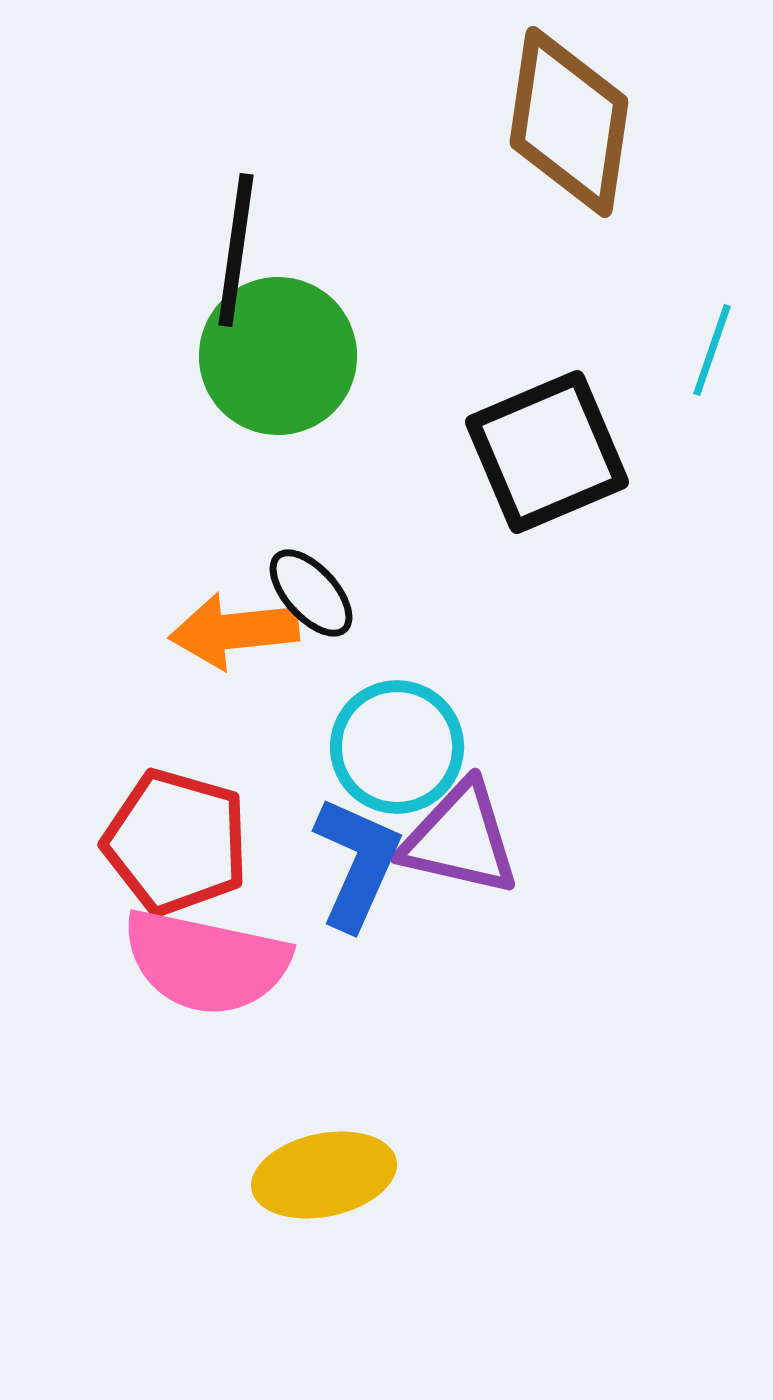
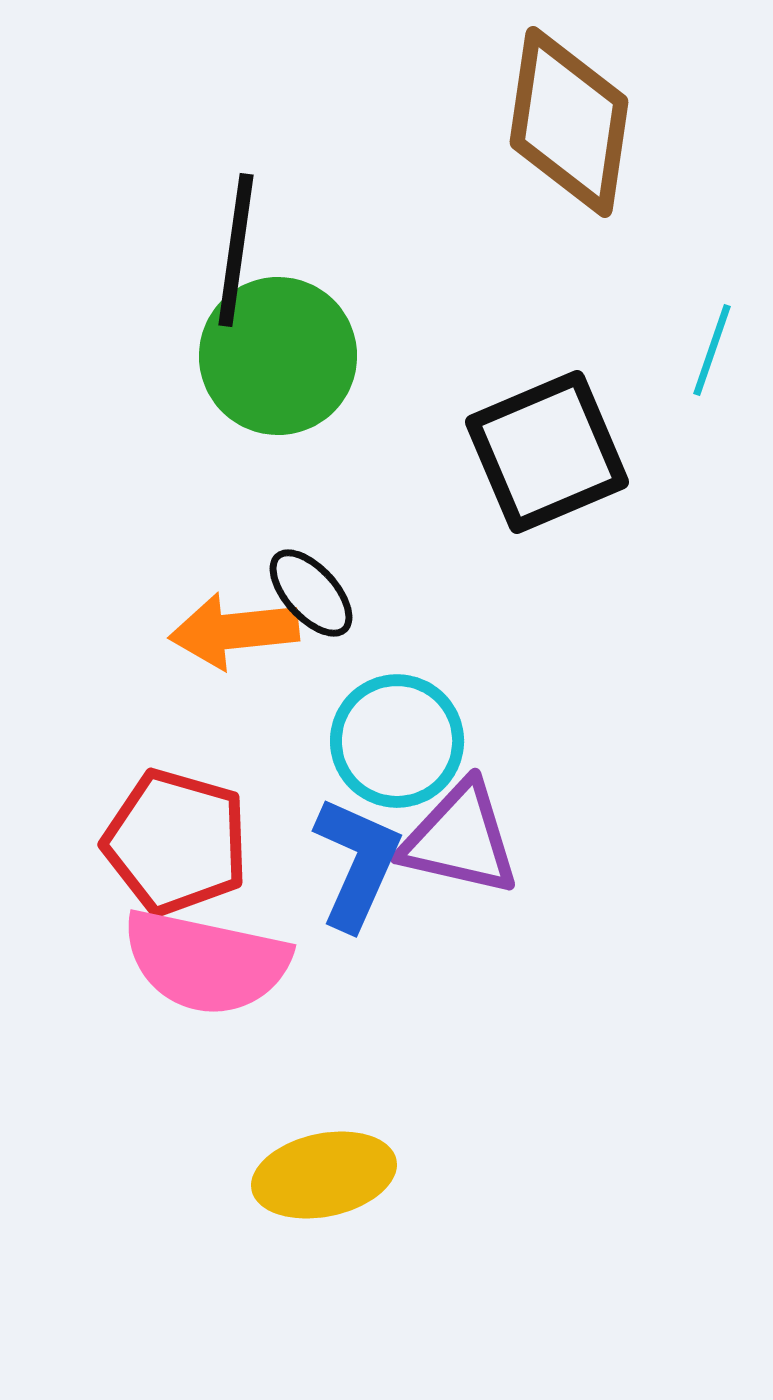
cyan circle: moved 6 px up
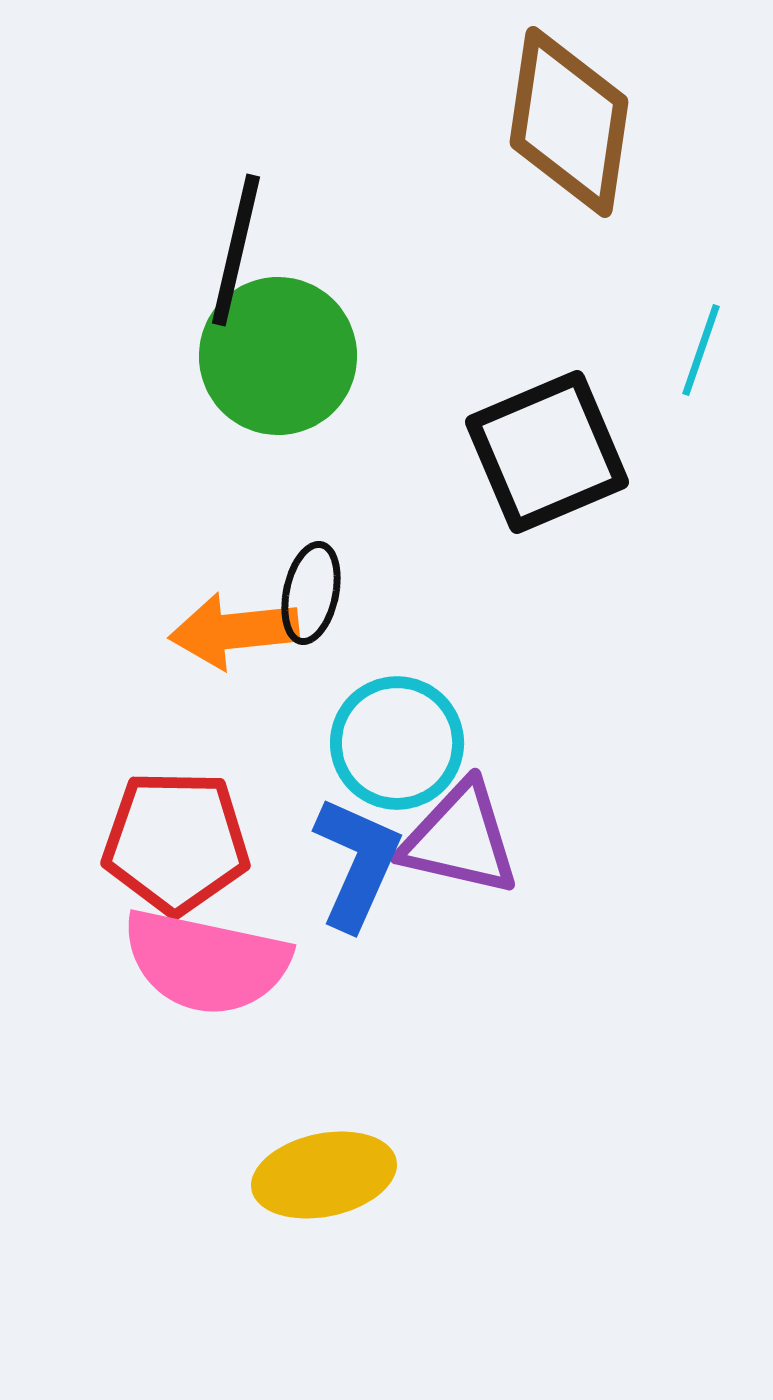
black line: rotated 5 degrees clockwise
cyan line: moved 11 px left
black ellipse: rotated 54 degrees clockwise
cyan circle: moved 2 px down
red pentagon: rotated 15 degrees counterclockwise
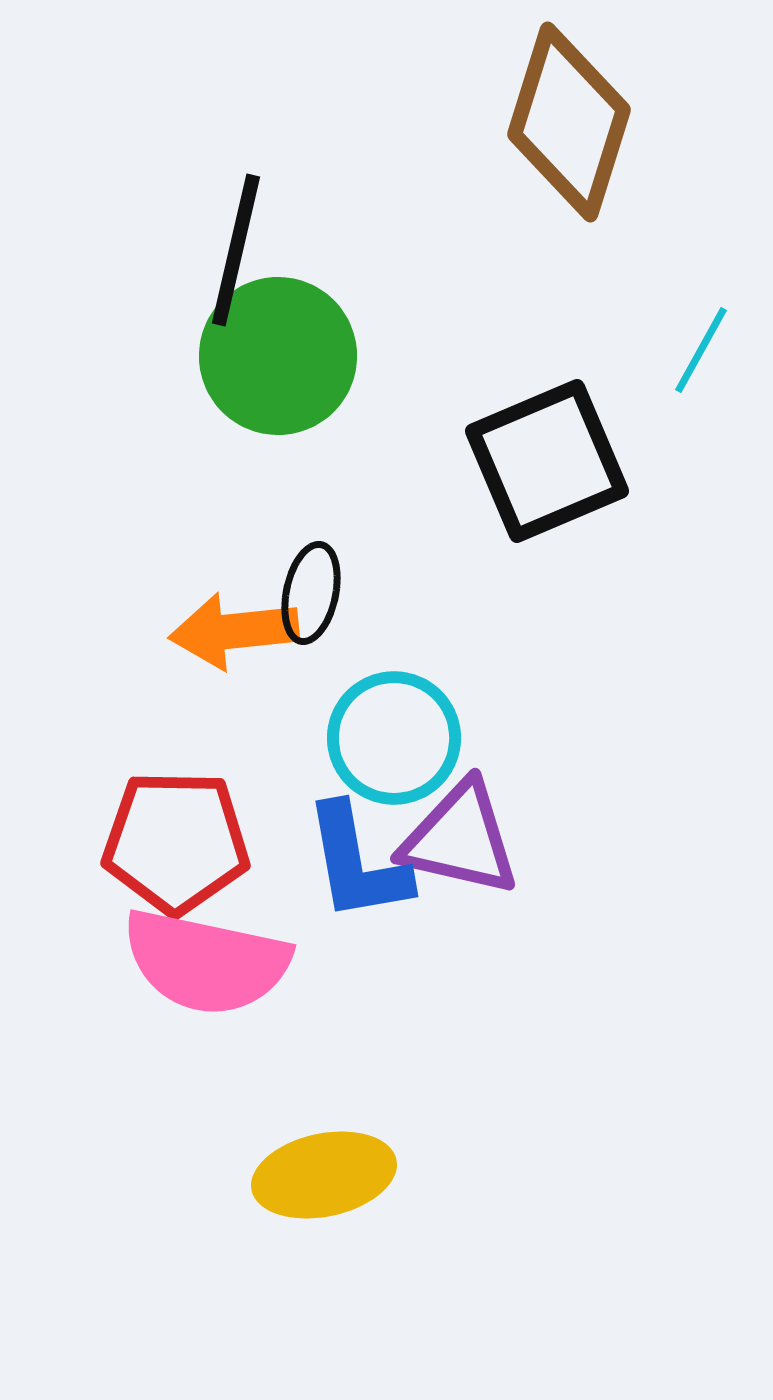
brown diamond: rotated 9 degrees clockwise
cyan line: rotated 10 degrees clockwise
black square: moved 9 px down
cyan circle: moved 3 px left, 5 px up
blue L-shape: rotated 146 degrees clockwise
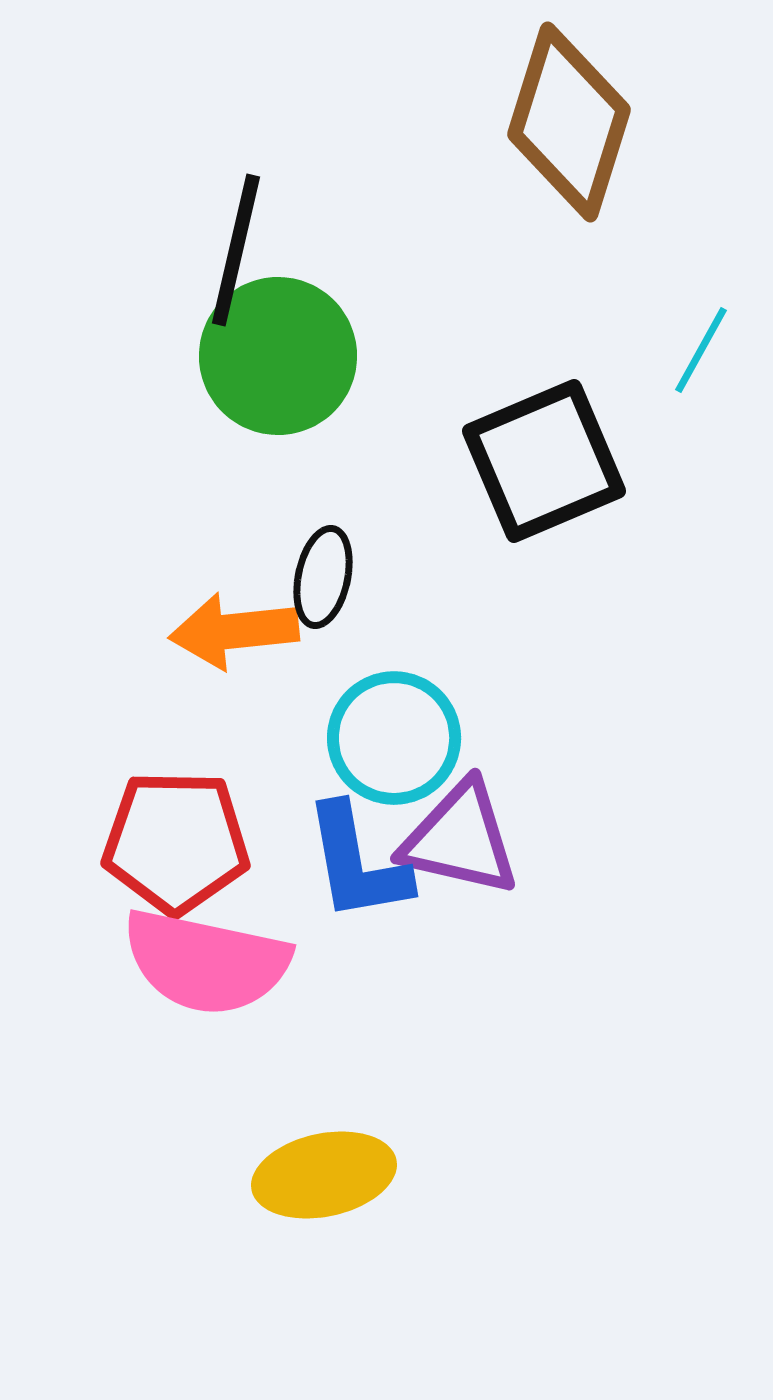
black square: moved 3 px left
black ellipse: moved 12 px right, 16 px up
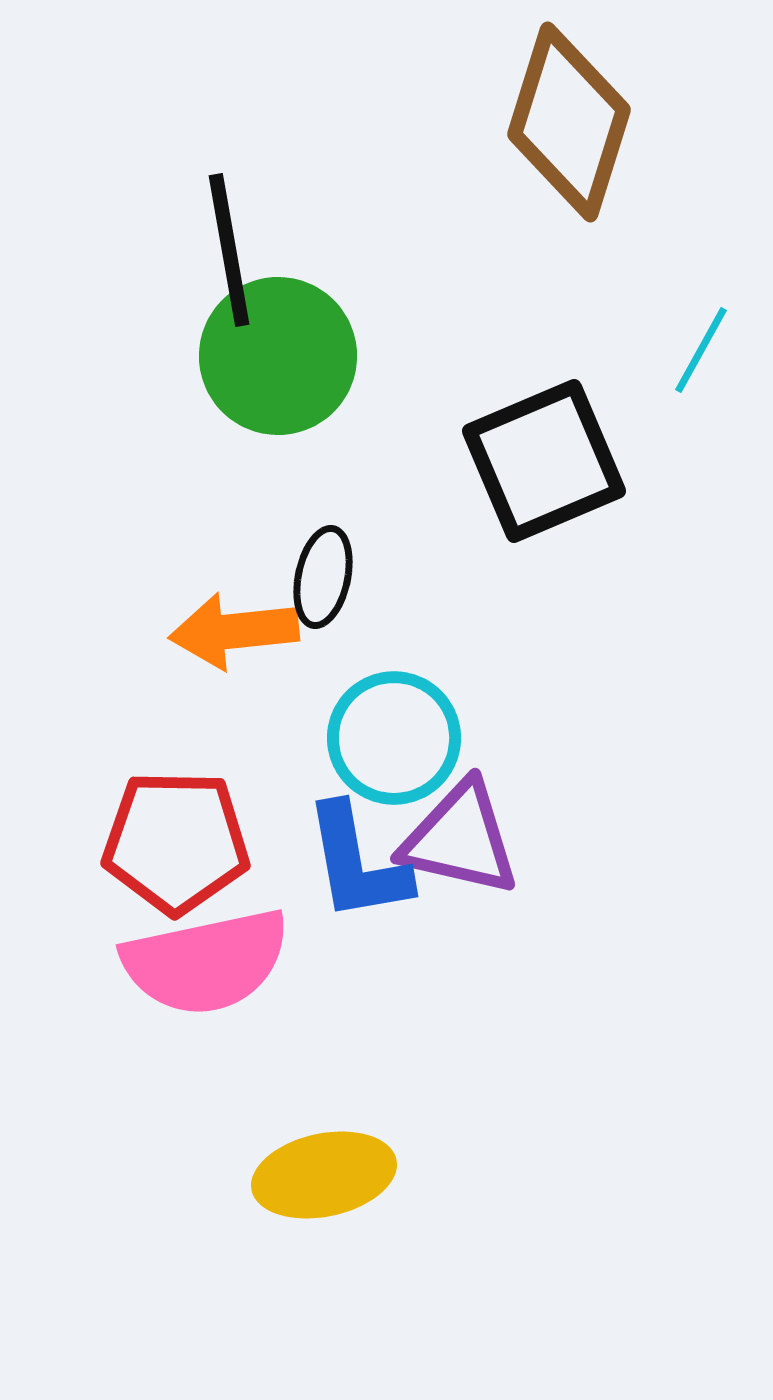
black line: moved 7 px left; rotated 23 degrees counterclockwise
pink semicircle: rotated 24 degrees counterclockwise
